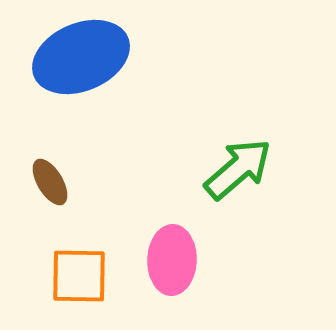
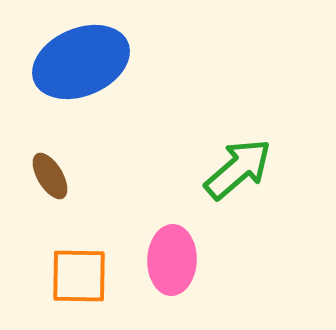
blue ellipse: moved 5 px down
brown ellipse: moved 6 px up
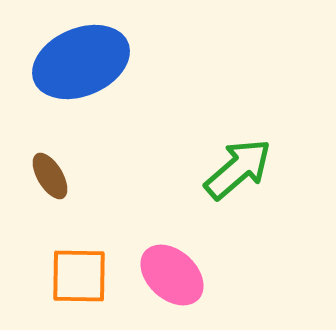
pink ellipse: moved 15 px down; rotated 50 degrees counterclockwise
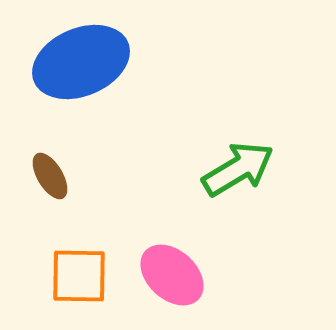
green arrow: rotated 10 degrees clockwise
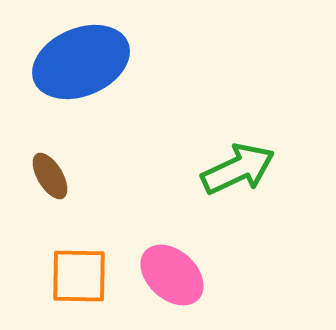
green arrow: rotated 6 degrees clockwise
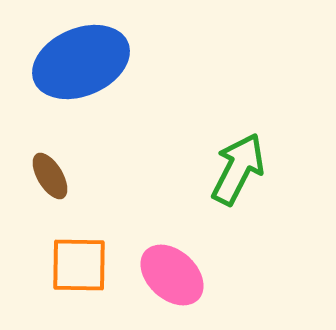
green arrow: rotated 38 degrees counterclockwise
orange square: moved 11 px up
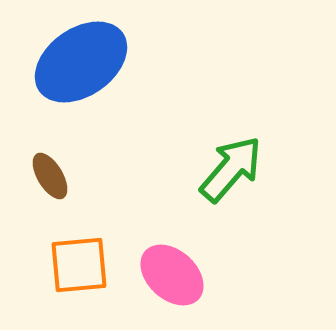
blue ellipse: rotated 12 degrees counterclockwise
green arrow: moved 7 px left; rotated 14 degrees clockwise
orange square: rotated 6 degrees counterclockwise
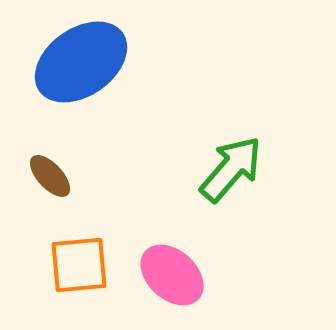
brown ellipse: rotated 12 degrees counterclockwise
